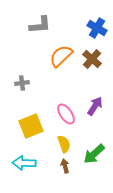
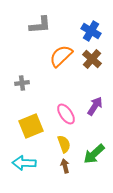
blue cross: moved 6 px left, 3 px down
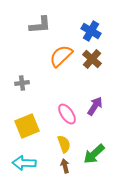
pink ellipse: moved 1 px right
yellow square: moved 4 px left
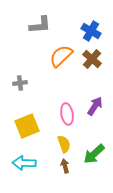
gray cross: moved 2 px left
pink ellipse: rotated 25 degrees clockwise
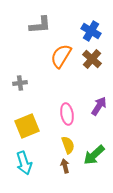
orange semicircle: rotated 15 degrees counterclockwise
purple arrow: moved 4 px right
yellow semicircle: moved 4 px right, 1 px down
green arrow: moved 1 px down
cyan arrow: rotated 110 degrees counterclockwise
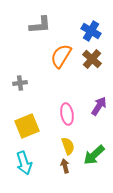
yellow semicircle: moved 1 px down
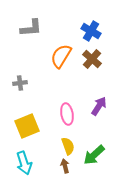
gray L-shape: moved 9 px left, 3 px down
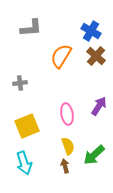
brown cross: moved 4 px right, 3 px up
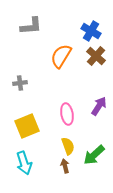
gray L-shape: moved 2 px up
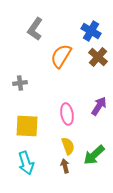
gray L-shape: moved 4 px right, 3 px down; rotated 130 degrees clockwise
brown cross: moved 2 px right, 1 px down
yellow square: rotated 25 degrees clockwise
cyan arrow: moved 2 px right
